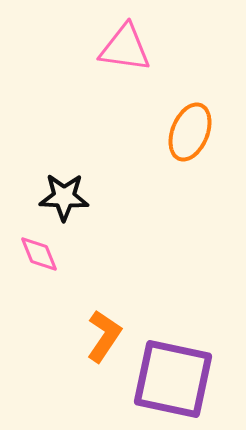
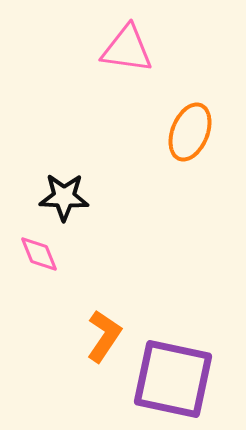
pink triangle: moved 2 px right, 1 px down
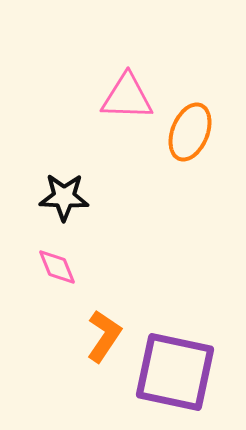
pink triangle: moved 48 px down; rotated 6 degrees counterclockwise
pink diamond: moved 18 px right, 13 px down
purple square: moved 2 px right, 7 px up
